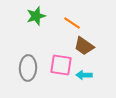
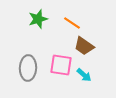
green star: moved 2 px right, 3 px down
cyan arrow: rotated 140 degrees counterclockwise
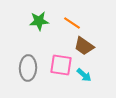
green star: moved 1 px right, 2 px down; rotated 12 degrees clockwise
